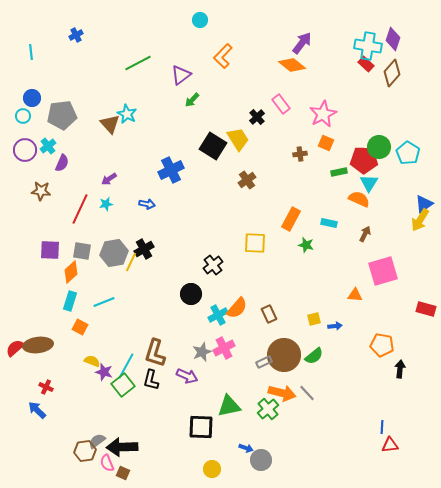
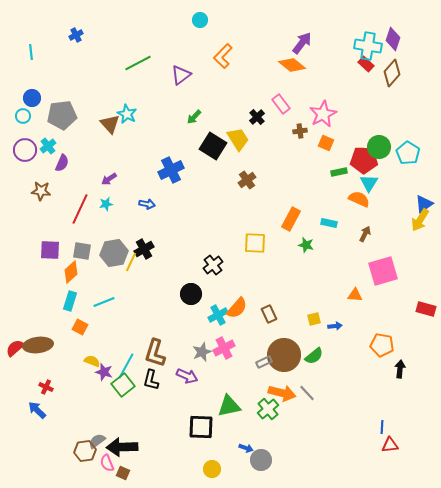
green arrow at (192, 100): moved 2 px right, 17 px down
brown cross at (300, 154): moved 23 px up
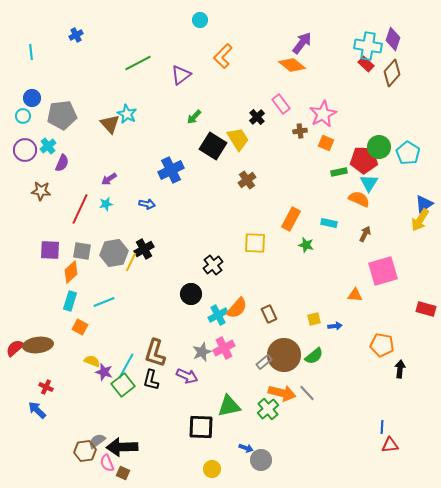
gray rectangle at (264, 362): rotated 14 degrees counterclockwise
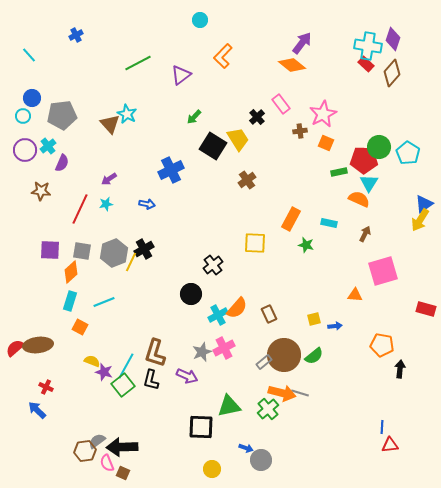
cyan line at (31, 52): moved 2 px left, 3 px down; rotated 35 degrees counterclockwise
gray hexagon at (114, 253): rotated 12 degrees counterclockwise
gray line at (307, 393): moved 7 px left; rotated 30 degrees counterclockwise
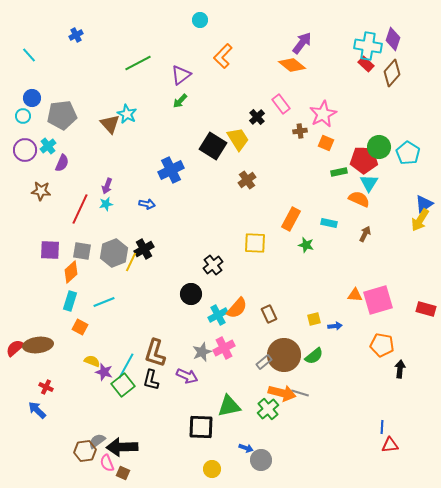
green arrow at (194, 117): moved 14 px left, 16 px up
purple arrow at (109, 179): moved 2 px left, 7 px down; rotated 35 degrees counterclockwise
pink square at (383, 271): moved 5 px left, 29 px down
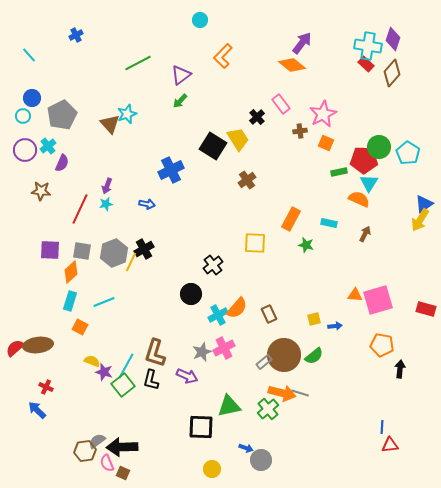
cyan star at (127, 114): rotated 24 degrees clockwise
gray pentagon at (62, 115): rotated 20 degrees counterclockwise
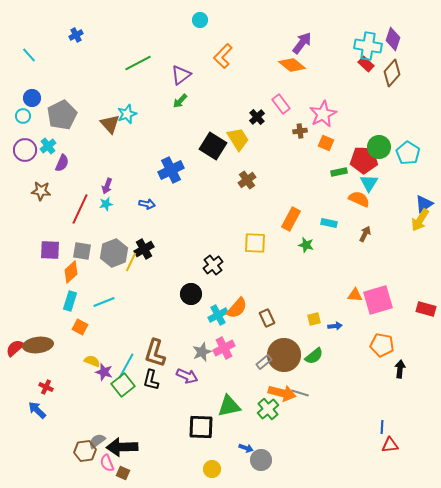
brown rectangle at (269, 314): moved 2 px left, 4 px down
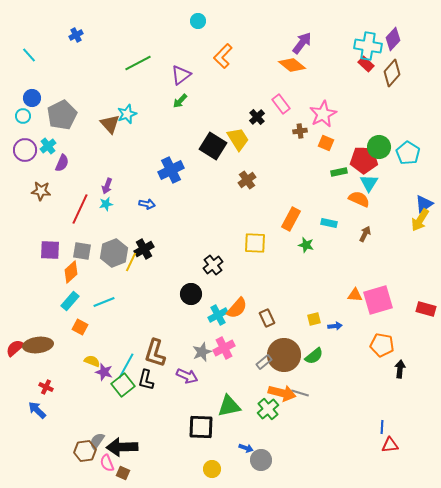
cyan circle at (200, 20): moved 2 px left, 1 px down
purple diamond at (393, 39): rotated 25 degrees clockwise
cyan rectangle at (70, 301): rotated 24 degrees clockwise
black L-shape at (151, 380): moved 5 px left
gray semicircle at (97, 441): rotated 18 degrees counterclockwise
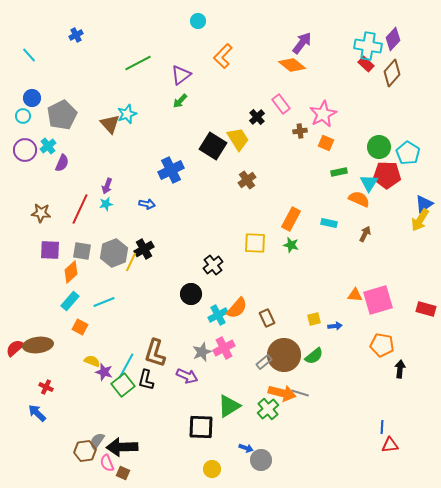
red pentagon at (364, 160): moved 23 px right, 15 px down
brown star at (41, 191): moved 22 px down
green star at (306, 245): moved 15 px left
green triangle at (229, 406): rotated 20 degrees counterclockwise
blue arrow at (37, 410): moved 3 px down
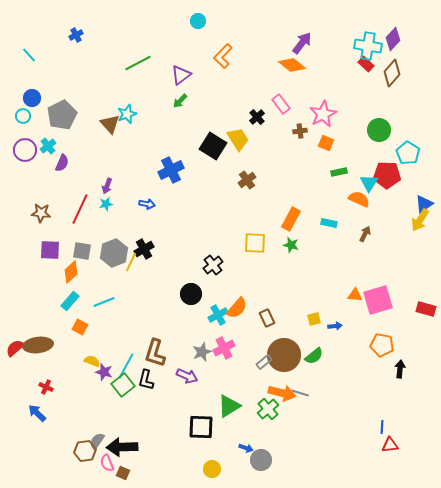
green circle at (379, 147): moved 17 px up
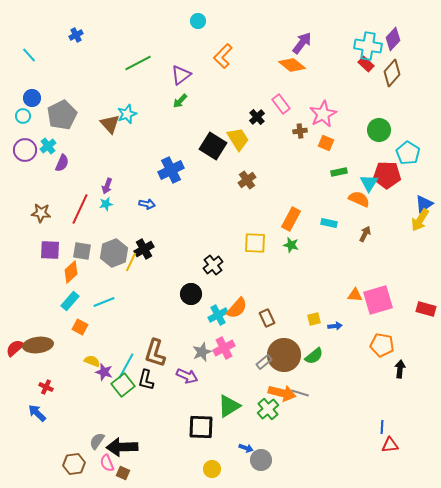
brown hexagon at (85, 451): moved 11 px left, 13 px down
